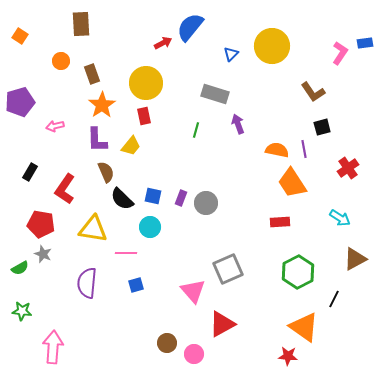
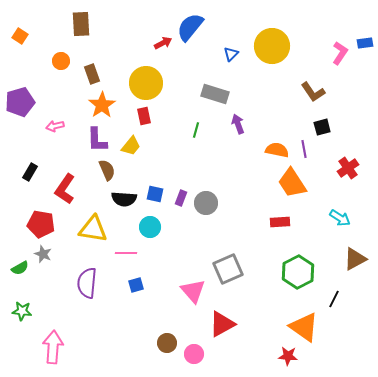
brown semicircle at (106, 172): moved 1 px right, 2 px up
blue square at (153, 196): moved 2 px right, 2 px up
black semicircle at (122, 199): moved 2 px right; rotated 40 degrees counterclockwise
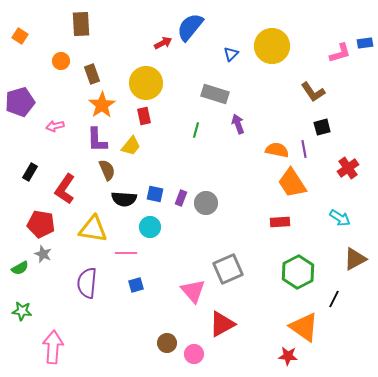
pink L-shape at (340, 53): rotated 40 degrees clockwise
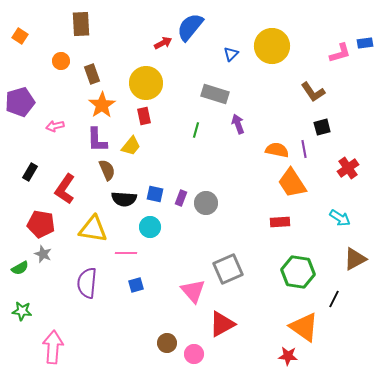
green hexagon at (298, 272): rotated 24 degrees counterclockwise
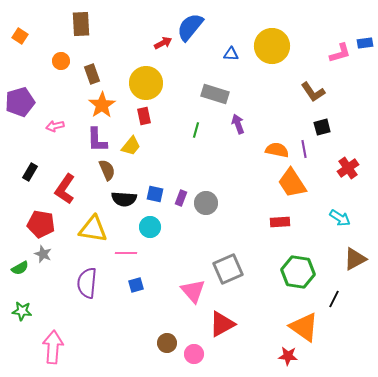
blue triangle at (231, 54): rotated 49 degrees clockwise
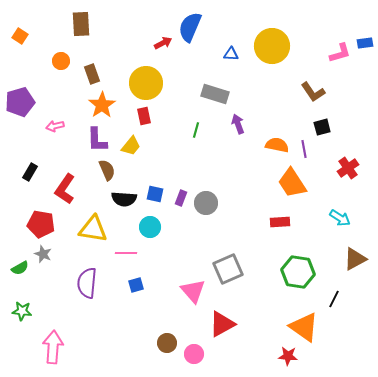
blue semicircle at (190, 27): rotated 16 degrees counterclockwise
orange semicircle at (277, 150): moved 5 px up
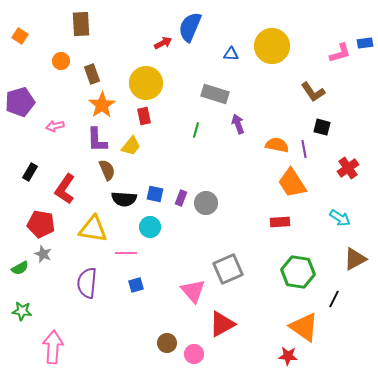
black square at (322, 127): rotated 30 degrees clockwise
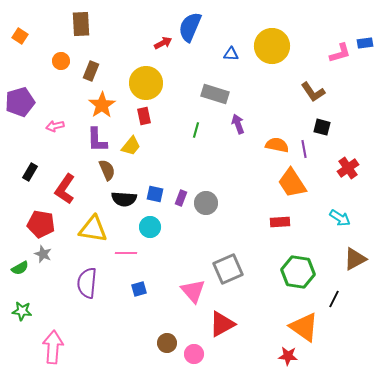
brown rectangle at (92, 74): moved 1 px left, 3 px up; rotated 42 degrees clockwise
blue square at (136, 285): moved 3 px right, 4 px down
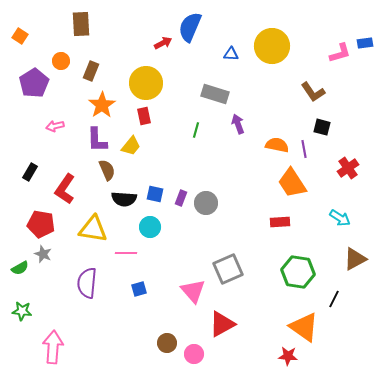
purple pentagon at (20, 102): moved 14 px right, 19 px up; rotated 16 degrees counterclockwise
